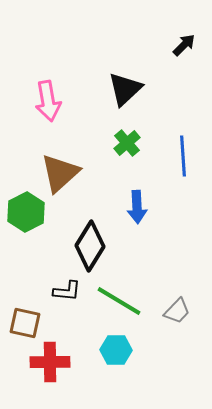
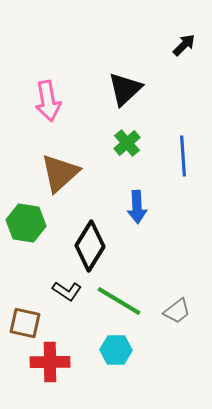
green hexagon: moved 11 px down; rotated 24 degrees counterclockwise
black L-shape: rotated 28 degrees clockwise
gray trapezoid: rotated 8 degrees clockwise
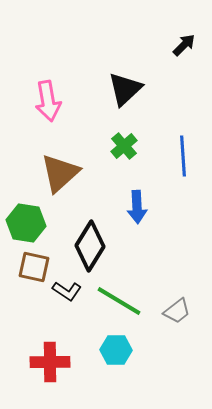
green cross: moved 3 px left, 3 px down
brown square: moved 9 px right, 56 px up
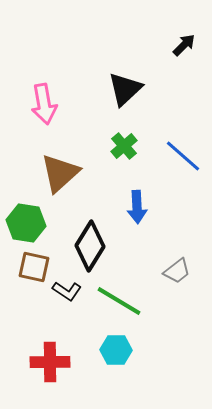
pink arrow: moved 4 px left, 3 px down
blue line: rotated 45 degrees counterclockwise
gray trapezoid: moved 40 px up
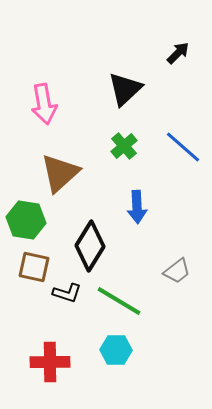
black arrow: moved 6 px left, 8 px down
blue line: moved 9 px up
green hexagon: moved 3 px up
black L-shape: moved 2 px down; rotated 16 degrees counterclockwise
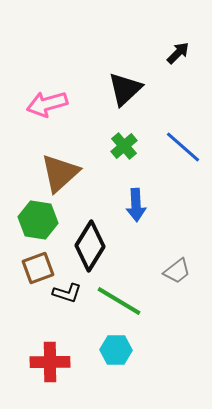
pink arrow: moved 3 px right; rotated 84 degrees clockwise
blue arrow: moved 1 px left, 2 px up
green hexagon: moved 12 px right
brown square: moved 4 px right, 1 px down; rotated 32 degrees counterclockwise
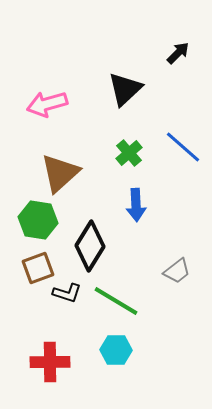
green cross: moved 5 px right, 7 px down
green line: moved 3 px left
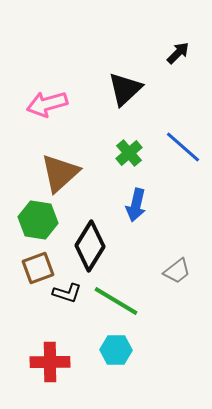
blue arrow: rotated 16 degrees clockwise
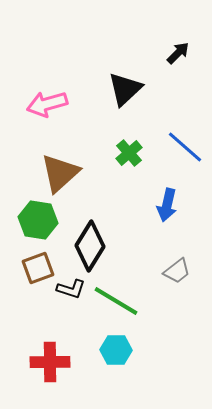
blue line: moved 2 px right
blue arrow: moved 31 px right
black L-shape: moved 4 px right, 4 px up
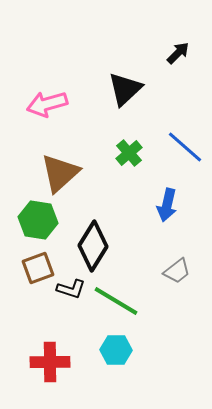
black diamond: moved 3 px right
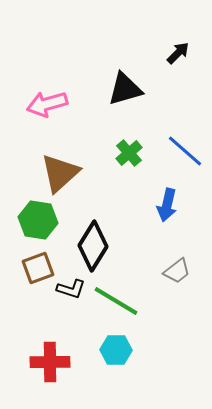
black triangle: rotated 27 degrees clockwise
blue line: moved 4 px down
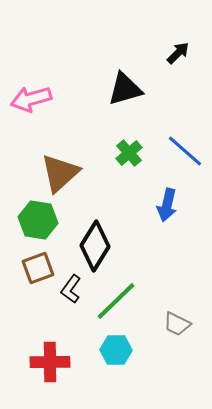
pink arrow: moved 16 px left, 5 px up
black diamond: moved 2 px right
gray trapezoid: moved 53 px down; rotated 64 degrees clockwise
black L-shape: rotated 108 degrees clockwise
green line: rotated 75 degrees counterclockwise
